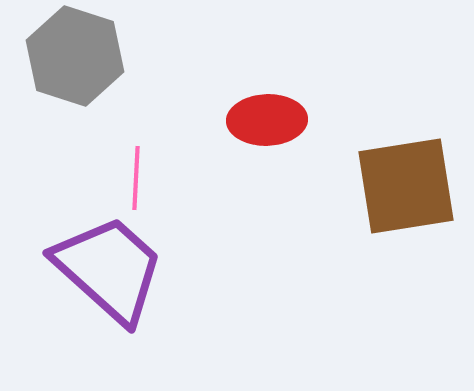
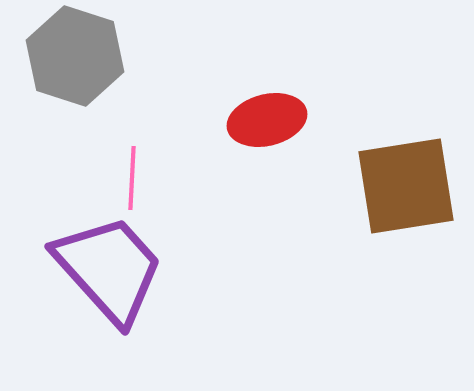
red ellipse: rotated 12 degrees counterclockwise
pink line: moved 4 px left
purple trapezoid: rotated 6 degrees clockwise
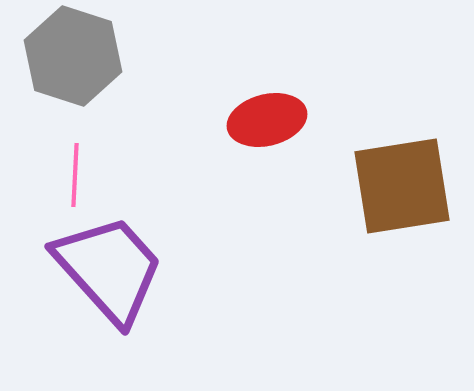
gray hexagon: moved 2 px left
pink line: moved 57 px left, 3 px up
brown square: moved 4 px left
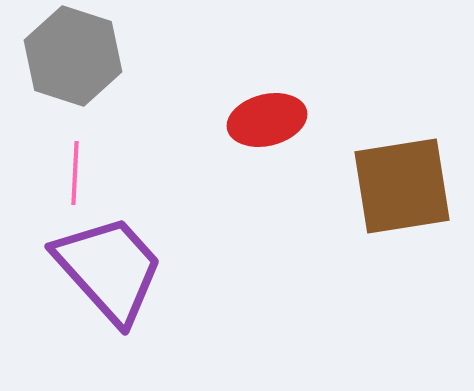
pink line: moved 2 px up
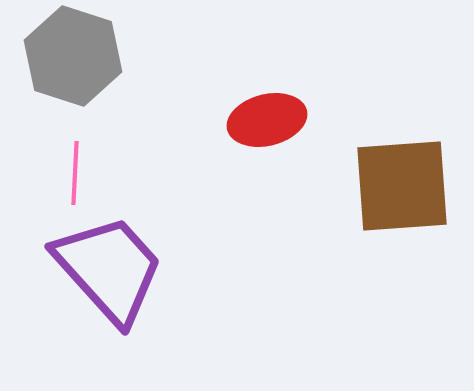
brown square: rotated 5 degrees clockwise
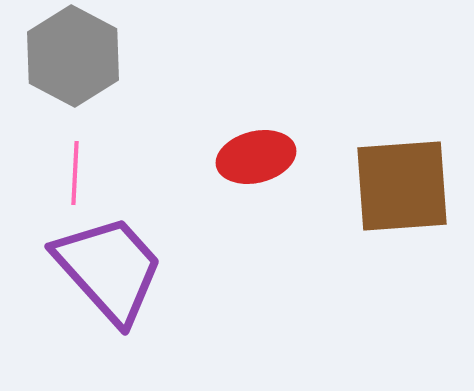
gray hexagon: rotated 10 degrees clockwise
red ellipse: moved 11 px left, 37 px down
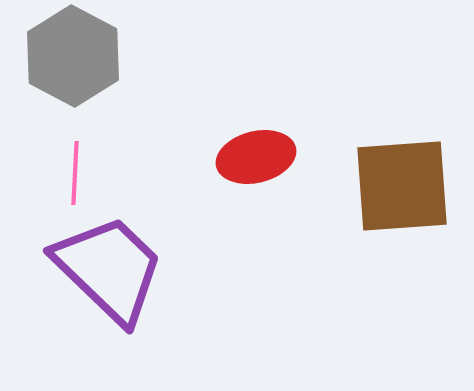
purple trapezoid: rotated 4 degrees counterclockwise
